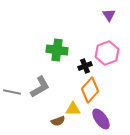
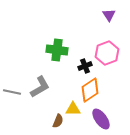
orange diamond: rotated 15 degrees clockwise
brown semicircle: rotated 48 degrees counterclockwise
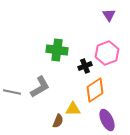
orange diamond: moved 5 px right
purple ellipse: moved 6 px right, 1 px down; rotated 10 degrees clockwise
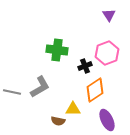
brown semicircle: rotated 80 degrees clockwise
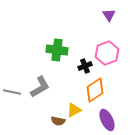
yellow triangle: moved 1 px right, 1 px down; rotated 28 degrees counterclockwise
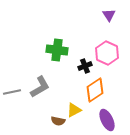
pink hexagon: rotated 15 degrees counterclockwise
gray line: rotated 24 degrees counterclockwise
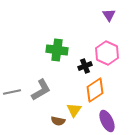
gray L-shape: moved 1 px right, 3 px down
yellow triangle: rotated 28 degrees counterclockwise
purple ellipse: moved 1 px down
